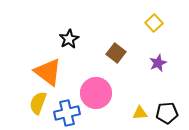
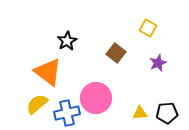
yellow square: moved 6 px left, 5 px down; rotated 18 degrees counterclockwise
black star: moved 2 px left, 2 px down
pink circle: moved 5 px down
yellow semicircle: moved 1 px left, 1 px down; rotated 30 degrees clockwise
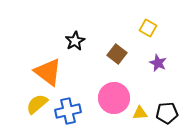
black star: moved 8 px right
brown square: moved 1 px right, 1 px down
purple star: rotated 24 degrees counterclockwise
pink circle: moved 18 px right
blue cross: moved 1 px right, 2 px up
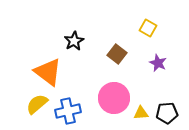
black star: moved 1 px left
yellow triangle: moved 1 px right
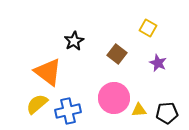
yellow triangle: moved 2 px left, 3 px up
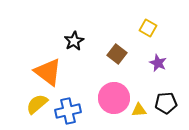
black pentagon: moved 1 px left, 10 px up
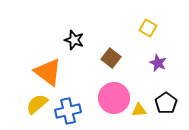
black star: moved 1 px up; rotated 24 degrees counterclockwise
brown square: moved 6 px left, 4 px down
black pentagon: rotated 30 degrees counterclockwise
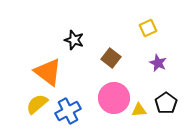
yellow square: rotated 36 degrees clockwise
blue cross: rotated 15 degrees counterclockwise
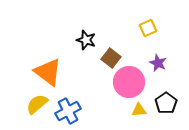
black star: moved 12 px right
pink circle: moved 15 px right, 16 px up
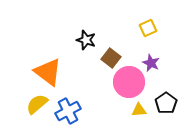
purple star: moved 7 px left
